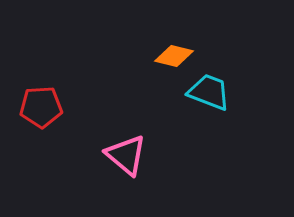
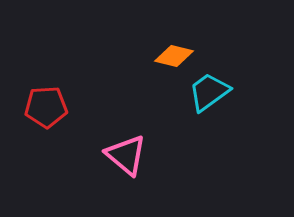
cyan trapezoid: rotated 57 degrees counterclockwise
red pentagon: moved 5 px right
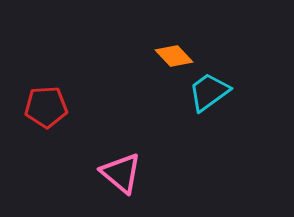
orange diamond: rotated 33 degrees clockwise
pink triangle: moved 5 px left, 18 px down
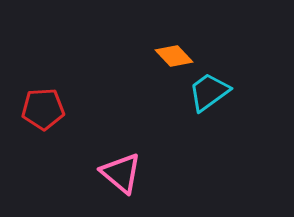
red pentagon: moved 3 px left, 2 px down
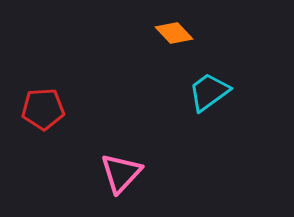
orange diamond: moved 23 px up
pink triangle: rotated 33 degrees clockwise
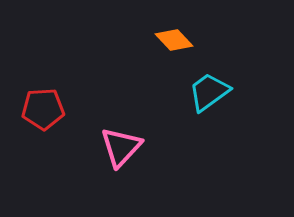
orange diamond: moved 7 px down
pink triangle: moved 26 px up
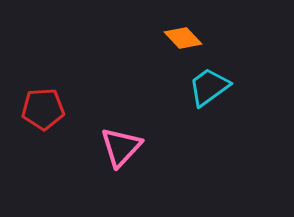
orange diamond: moved 9 px right, 2 px up
cyan trapezoid: moved 5 px up
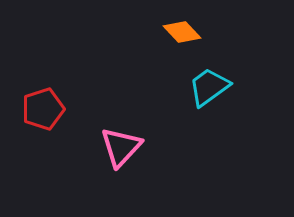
orange diamond: moved 1 px left, 6 px up
red pentagon: rotated 15 degrees counterclockwise
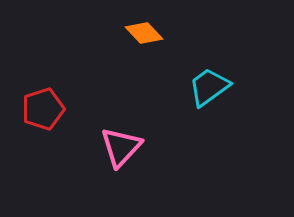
orange diamond: moved 38 px left, 1 px down
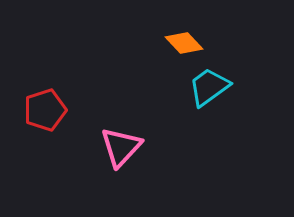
orange diamond: moved 40 px right, 10 px down
red pentagon: moved 2 px right, 1 px down
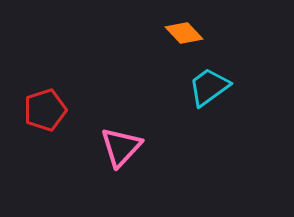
orange diamond: moved 10 px up
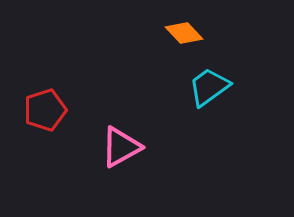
pink triangle: rotated 18 degrees clockwise
